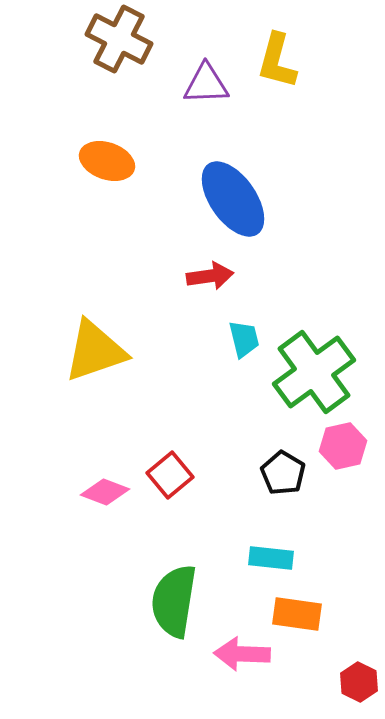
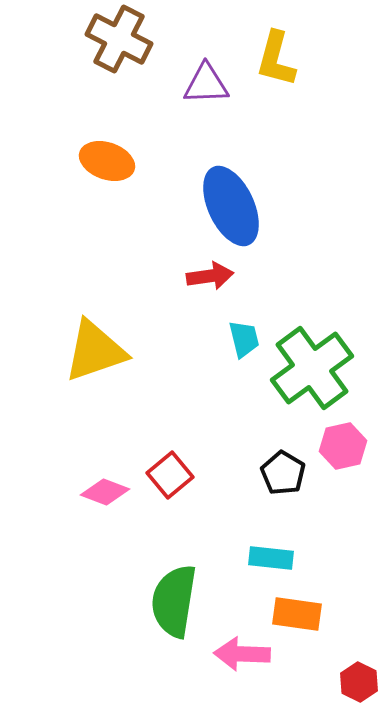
yellow L-shape: moved 1 px left, 2 px up
blue ellipse: moved 2 px left, 7 px down; rotated 10 degrees clockwise
green cross: moved 2 px left, 4 px up
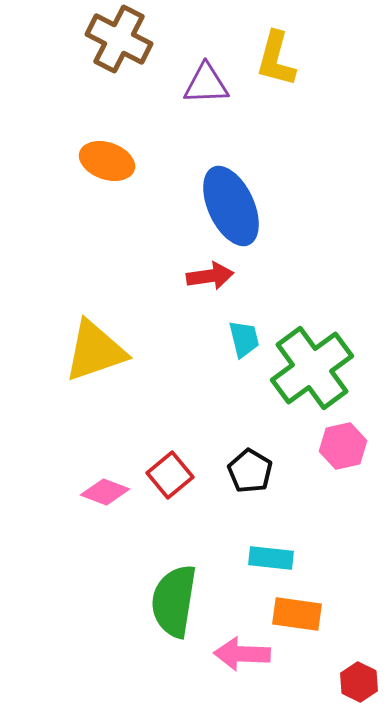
black pentagon: moved 33 px left, 2 px up
